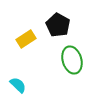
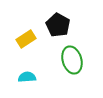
cyan semicircle: moved 9 px right, 8 px up; rotated 48 degrees counterclockwise
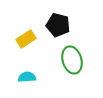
black pentagon: rotated 15 degrees counterclockwise
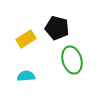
black pentagon: moved 1 px left, 3 px down
cyan semicircle: moved 1 px left, 1 px up
